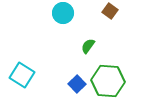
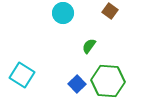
green semicircle: moved 1 px right
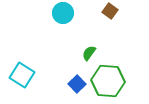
green semicircle: moved 7 px down
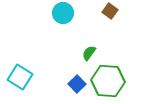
cyan square: moved 2 px left, 2 px down
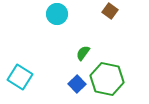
cyan circle: moved 6 px left, 1 px down
green semicircle: moved 6 px left
green hexagon: moved 1 px left, 2 px up; rotated 8 degrees clockwise
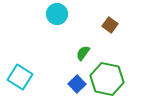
brown square: moved 14 px down
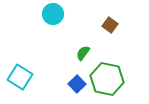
cyan circle: moved 4 px left
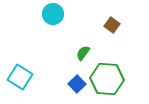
brown square: moved 2 px right
green hexagon: rotated 8 degrees counterclockwise
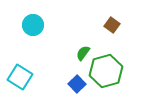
cyan circle: moved 20 px left, 11 px down
green hexagon: moved 1 px left, 8 px up; rotated 20 degrees counterclockwise
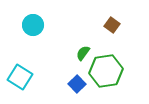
green hexagon: rotated 8 degrees clockwise
